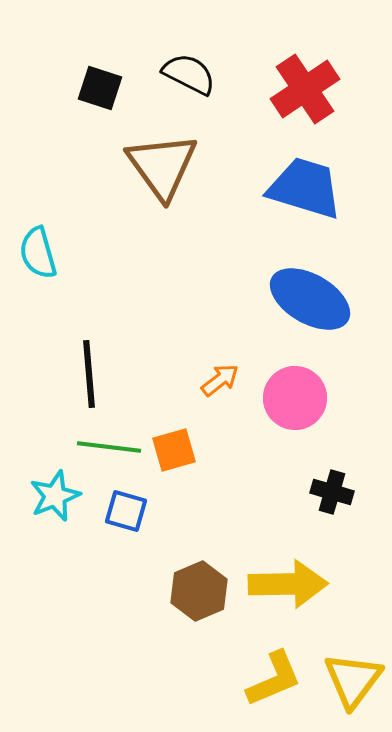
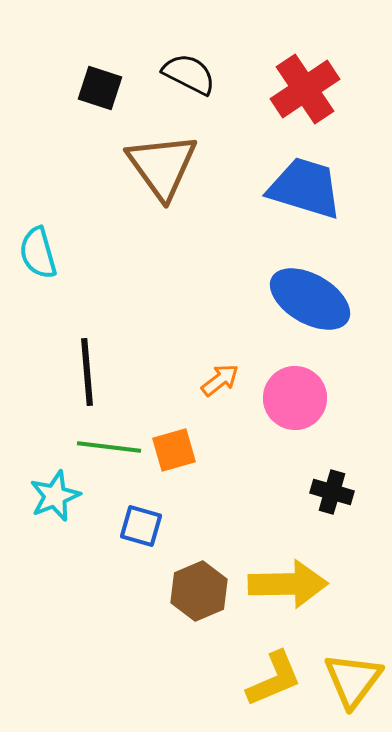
black line: moved 2 px left, 2 px up
blue square: moved 15 px right, 15 px down
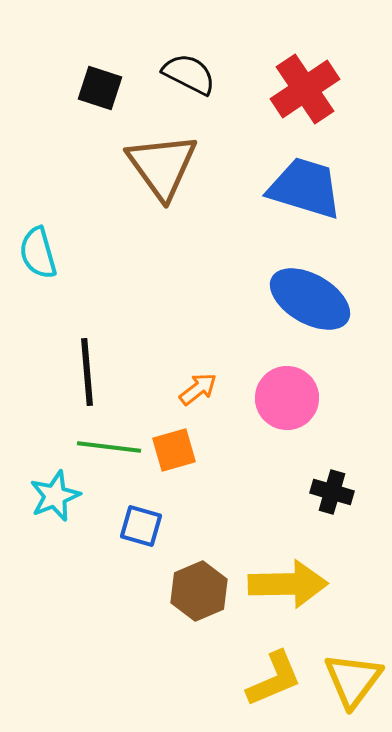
orange arrow: moved 22 px left, 9 px down
pink circle: moved 8 px left
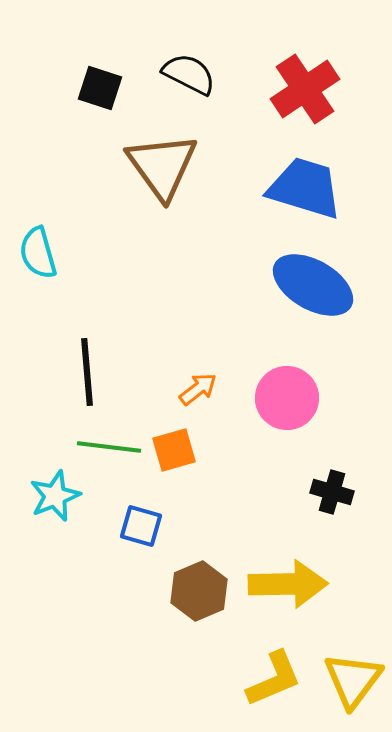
blue ellipse: moved 3 px right, 14 px up
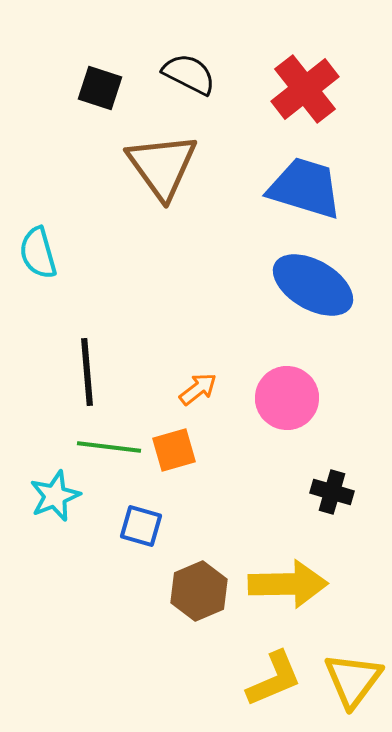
red cross: rotated 4 degrees counterclockwise
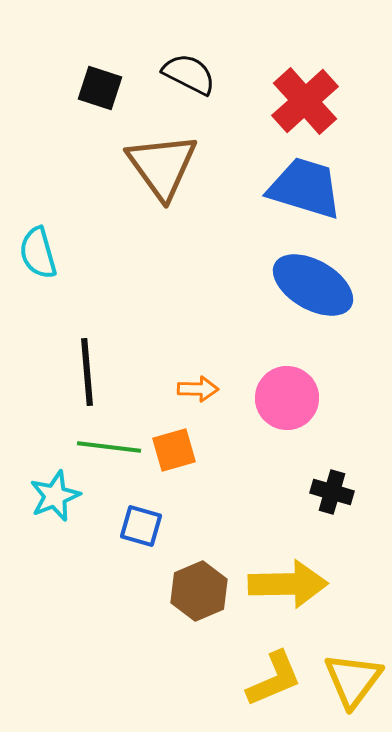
red cross: moved 12 px down; rotated 4 degrees counterclockwise
orange arrow: rotated 39 degrees clockwise
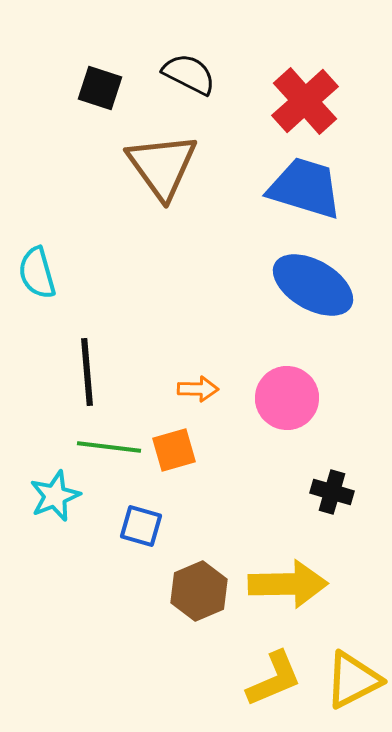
cyan semicircle: moved 1 px left, 20 px down
yellow triangle: rotated 26 degrees clockwise
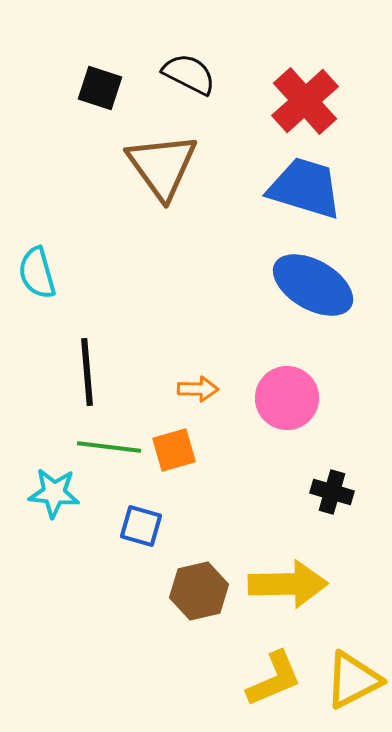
cyan star: moved 1 px left, 3 px up; rotated 27 degrees clockwise
brown hexagon: rotated 10 degrees clockwise
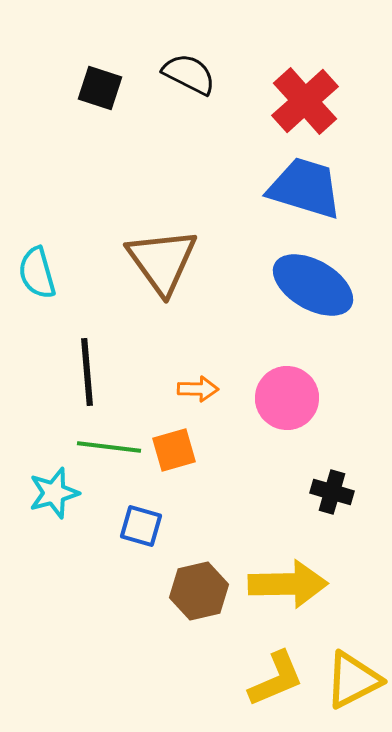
brown triangle: moved 95 px down
cyan star: rotated 21 degrees counterclockwise
yellow L-shape: moved 2 px right
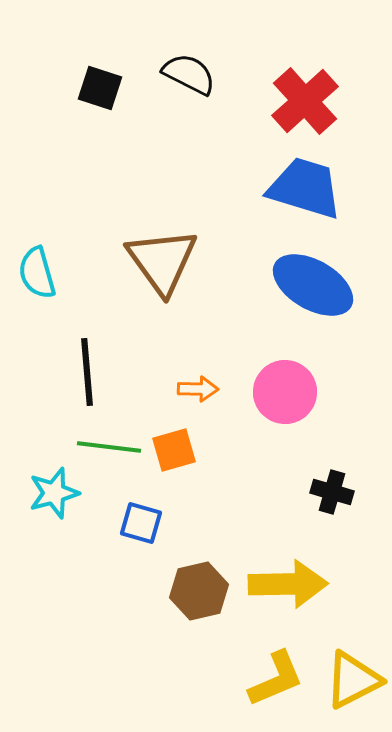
pink circle: moved 2 px left, 6 px up
blue square: moved 3 px up
